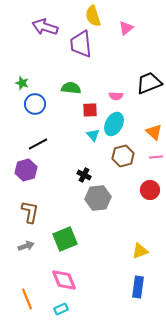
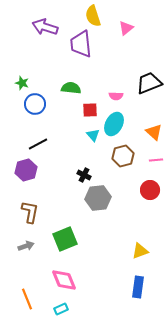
pink line: moved 3 px down
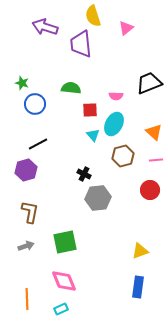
black cross: moved 1 px up
green square: moved 3 px down; rotated 10 degrees clockwise
pink diamond: moved 1 px down
orange line: rotated 20 degrees clockwise
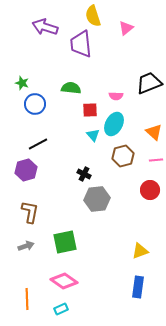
gray hexagon: moved 1 px left, 1 px down
pink diamond: rotated 32 degrees counterclockwise
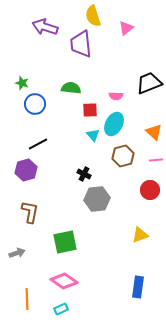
gray arrow: moved 9 px left, 7 px down
yellow triangle: moved 16 px up
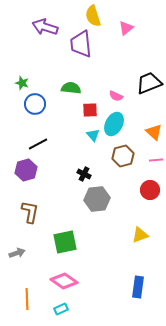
pink semicircle: rotated 24 degrees clockwise
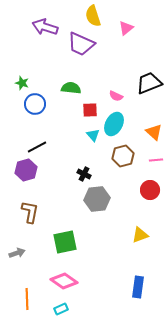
purple trapezoid: rotated 60 degrees counterclockwise
black line: moved 1 px left, 3 px down
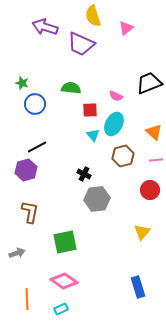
yellow triangle: moved 2 px right, 3 px up; rotated 30 degrees counterclockwise
blue rectangle: rotated 25 degrees counterclockwise
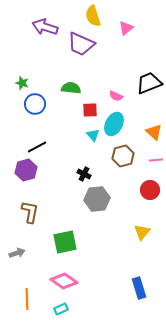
blue rectangle: moved 1 px right, 1 px down
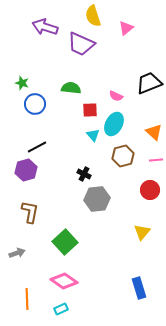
green square: rotated 30 degrees counterclockwise
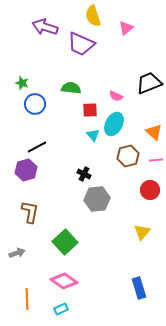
brown hexagon: moved 5 px right
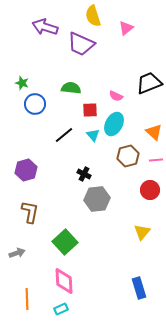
black line: moved 27 px right, 12 px up; rotated 12 degrees counterclockwise
pink diamond: rotated 52 degrees clockwise
